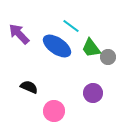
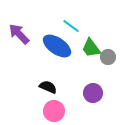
black semicircle: moved 19 px right
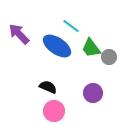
gray circle: moved 1 px right
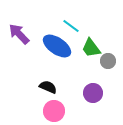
gray circle: moved 1 px left, 4 px down
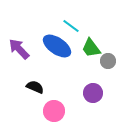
purple arrow: moved 15 px down
black semicircle: moved 13 px left
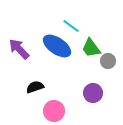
black semicircle: rotated 42 degrees counterclockwise
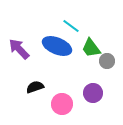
blue ellipse: rotated 12 degrees counterclockwise
gray circle: moved 1 px left
pink circle: moved 8 px right, 7 px up
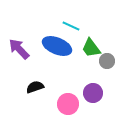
cyan line: rotated 12 degrees counterclockwise
pink circle: moved 6 px right
